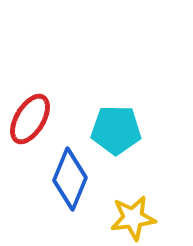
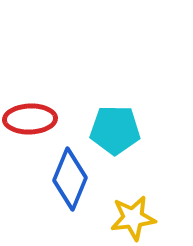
red ellipse: rotated 57 degrees clockwise
cyan pentagon: moved 1 px left
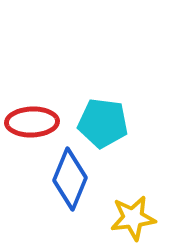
red ellipse: moved 2 px right, 3 px down
cyan pentagon: moved 12 px left, 7 px up; rotated 6 degrees clockwise
